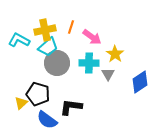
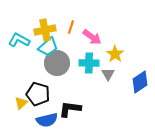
black L-shape: moved 1 px left, 2 px down
blue semicircle: rotated 50 degrees counterclockwise
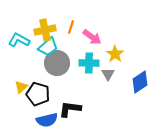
yellow triangle: moved 16 px up
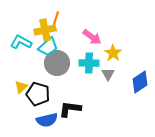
orange line: moved 15 px left, 9 px up
cyan L-shape: moved 2 px right, 2 px down
yellow star: moved 2 px left, 1 px up
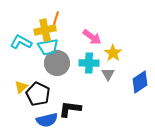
cyan trapezoid: rotated 30 degrees clockwise
black pentagon: rotated 10 degrees clockwise
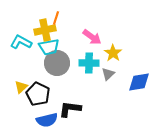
cyan trapezoid: moved 1 px right
gray triangle: rotated 16 degrees clockwise
blue diamond: moved 1 px left; rotated 25 degrees clockwise
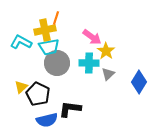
yellow star: moved 7 px left, 2 px up
blue diamond: rotated 50 degrees counterclockwise
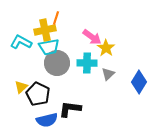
yellow star: moved 3 px up
cyan cross: moved 2 px left
